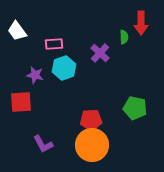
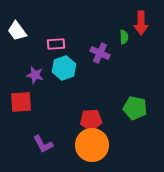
pink rectangle: moved 2 px right
purple cross: rotated 18 degrees counterclockwise
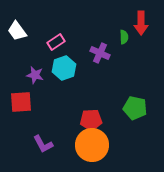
pink rectangle: moved 2 px up; rotated 30 degrees counterclockwise
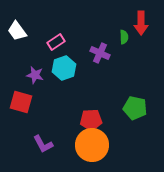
red square: rotated 20 degrees clockwise
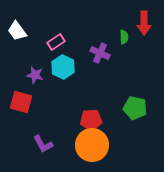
red arrow: moved 3 px right
cyan hexagon: moved 1 px left, 1 px up; rotated 15 degrees counterclockwise
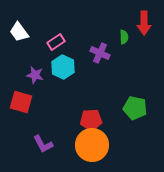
white trapezoid: moved 2 px right, 1 px down
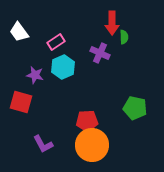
red arrow: moved 32 px left
cyan hexagon: rotated 10 degrees clockwise
red pentagon: moved 4 px left, 1 px down
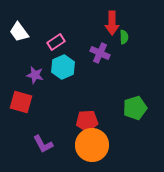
green pentagon: rotated 30 degrees counterclockwise
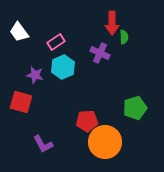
orange circle: moved 13 px right, 3 px up
